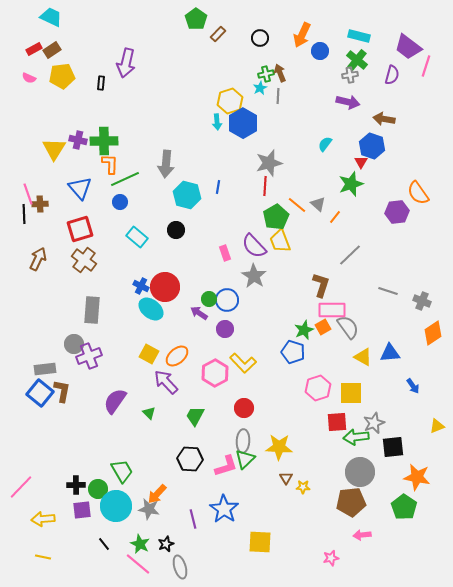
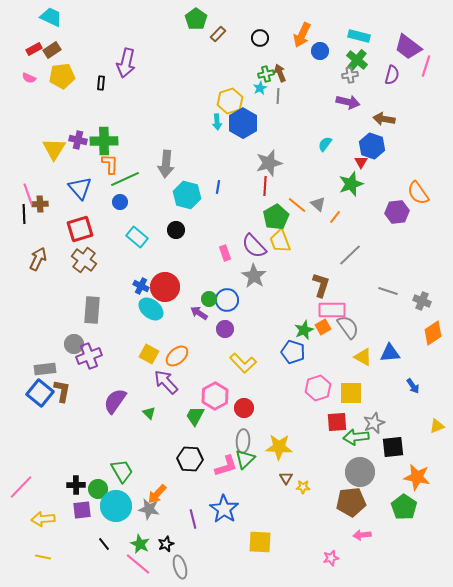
pink hexagon at (215, 373): moved 23 px down
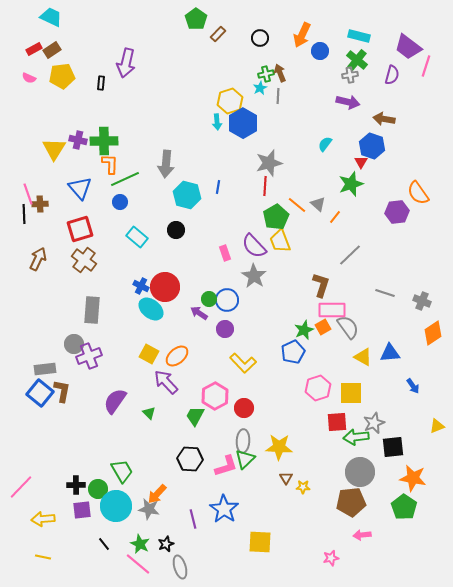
gray line at (388, 291): moved 3 px left, 2 px down
blue pentagon at (293, 352): rotated 30 degrees clockwise
orange star at (417, 477): moved 4 px left, 1 px down
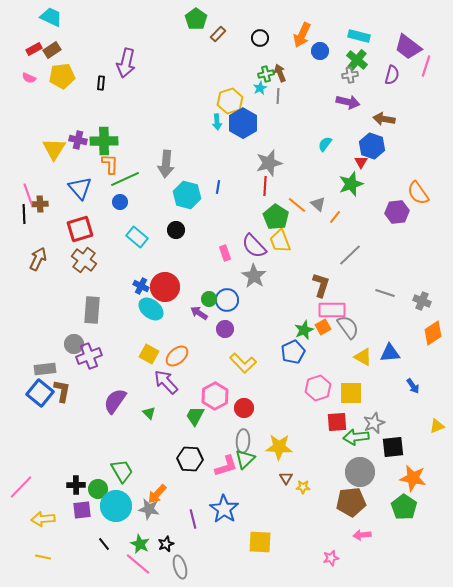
green pentagon at (276, 217): rotated 10 degrees counterclockwise
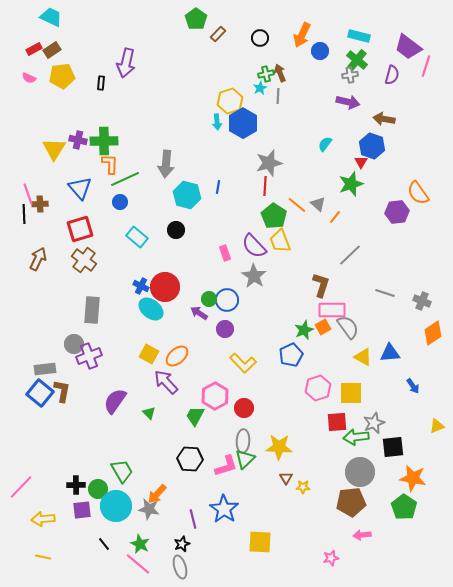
green pentagon at (276, 217): moved 2 px left, 1 px up
blue pentagon at (293, 352): moved 2 px left, 3 px down
black star at (166, 544): moved 16 px right
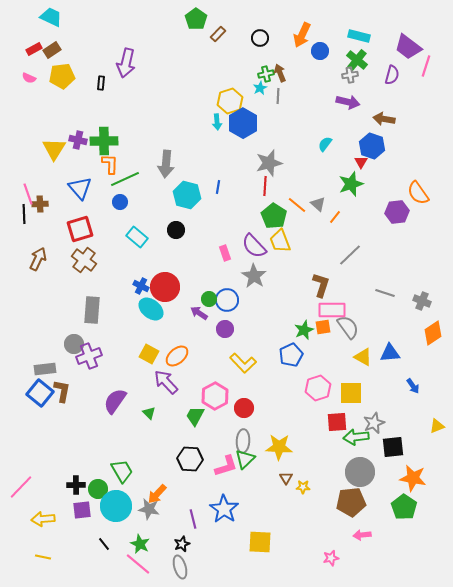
orange square at (323, 327): rotated 21 degrees clockwise
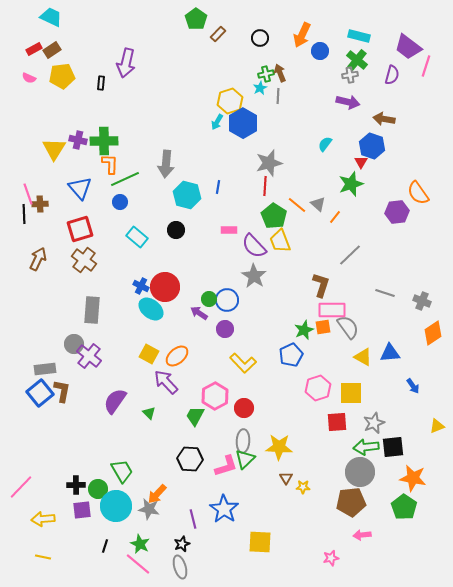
cyan arrow at (217, 122): rotated 35 degrees clockwise
pink rectangle at (225, 253): moved 4 px right, 23 px up; rotated 70 degrees counterclockwise
purple cross at (89, 356): rotated 30 degrees counterclockwise
blue square at (40, 393): rotated 12 degrees clockwise
green arrow at (356, 437): moved 10 px right, 10 px down
black line at (104, 544): moved 1 px right, 2 px down; rotated 56 degrees clockwise
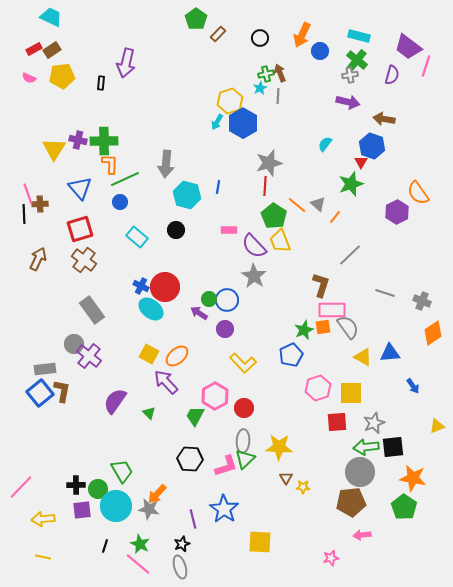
purple hexagon at (397, 212): rotated 20 degrees counterclockwise
gray rectangle at (92, 310): rotated 40 degrees counterclockwise
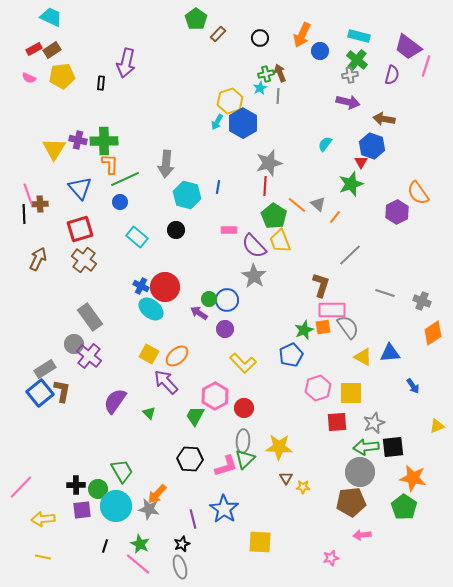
gray rectangle at (92, 310): moved 2 px left, 7 px down
gray rectangle at (45, 369): rotated 25 degrees counterclockwise
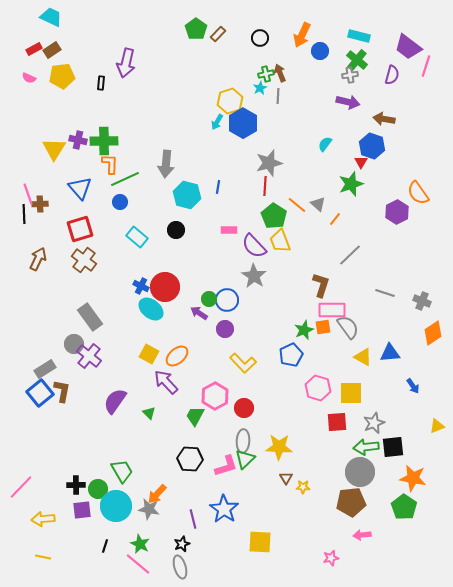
green pentagon at (196, 19): moved 10 px down
orange line at (335, 217): moved 2 px down
pink hexagon at (318, 388): rotated 25 degrees counterclockwise
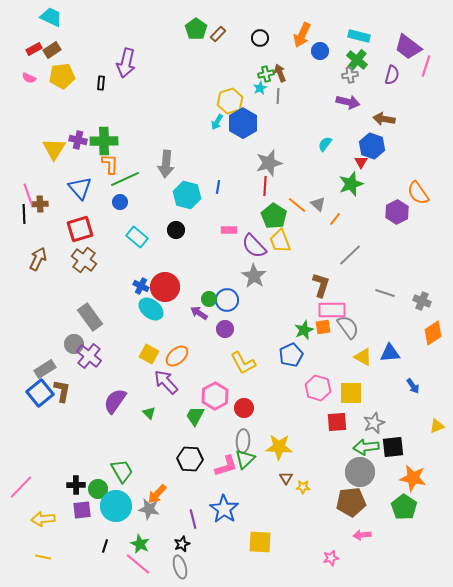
yellow L-shape at (243, 363): rotated 16 degrees clockwise
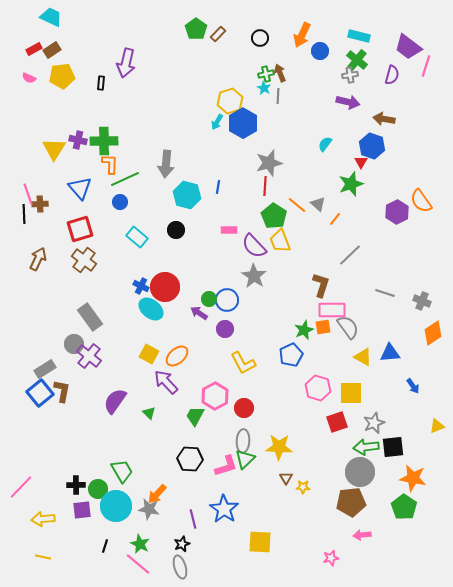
cyan star at (260, 88): moved 4 px right; rotated 16 degrees counterclockwise
orange semicircle at (418, 193): moved 3 px right, 8 px down
red square at (337, 422): rotated 15 degrees counterclockwise
